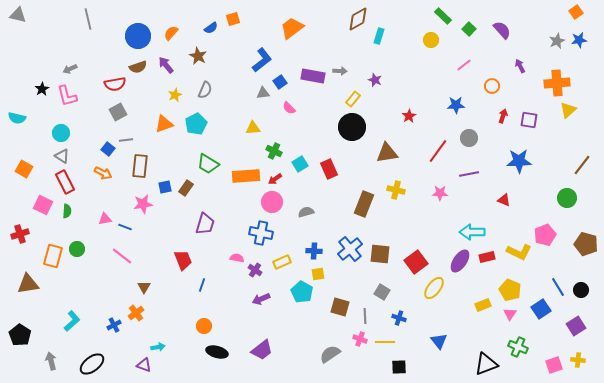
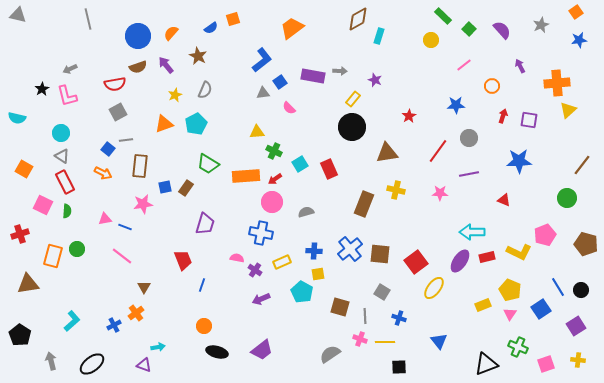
gray star at (557, 41): moved 16 px left, 16 px up
yellow triangle at (253, 128): moved 4 px right, 4 px down
pink square at (554, 365): moved 8 px left, 1 px up
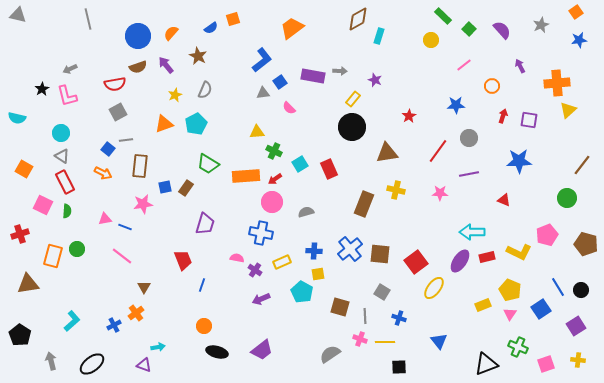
pink pentagon at (545, 235): moved 2 px right
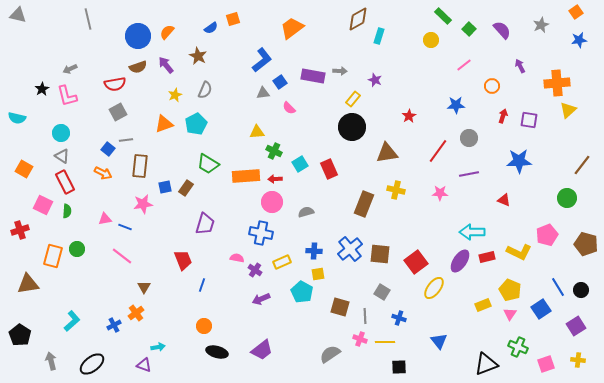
orange semicircle at (171, 33): moved 4 px left, 1 px up
red arrow at (275, 179): rotated 32 degrees clockwise
red cross at (20, 234): moved 4 px up
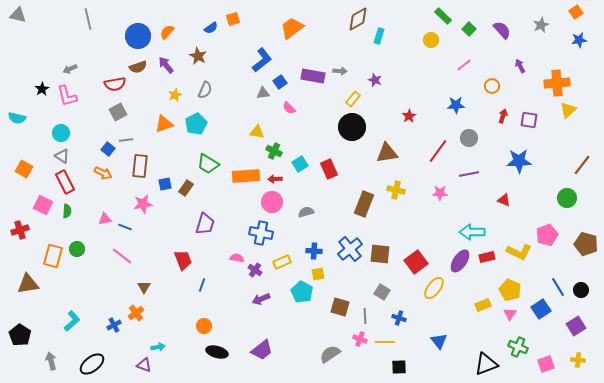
yellow triangle at (257, 132): rotated 14 degrees clockwise
blue square at (165, 187): moved 3 px up
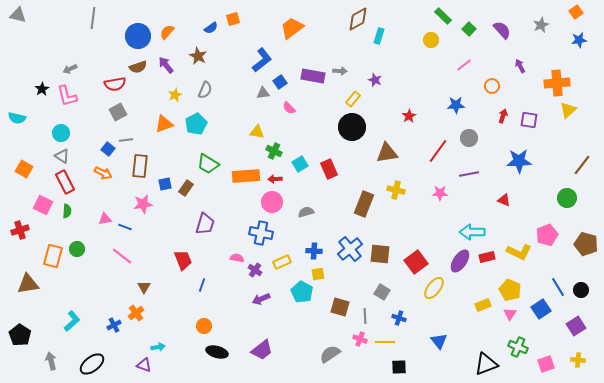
gray line at (88, 19): moved 5 px right, 1 px up; rotated 20 degrees clockwise
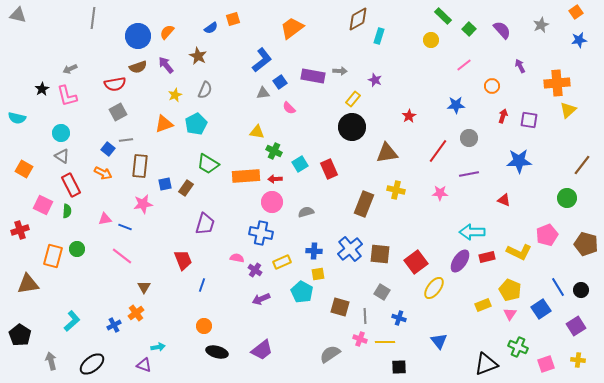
red rectangle at (65, 182): moved 6 px right, 3 px down
